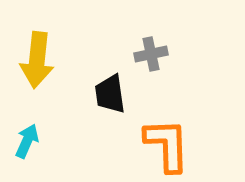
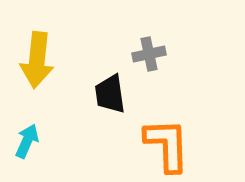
gray cross: moved 2 px left
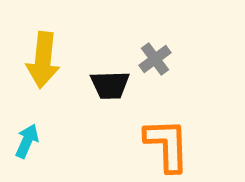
gray cross: moved 6 px right, 5 px down; rotated 24 degrees counterclockwise
yellow arrow: moved 6 px right
black trapezoid: moved 9 px up; rotated 84 degrees counterclockwise
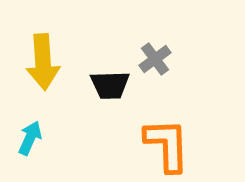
yellow arrow: moved 2 px down; rotated 10 degrees counterclockwise
cyan arrow: moved 3 px right, 3 px up
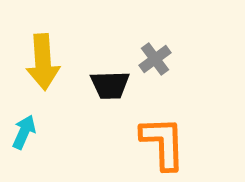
cyan arrow: moved 6 px left, 6 px up
orange L-shape: moved 4 px left, 2 px up
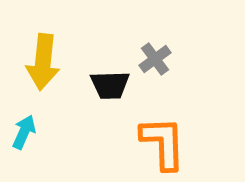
yellow arrow: rotated 10 degrees clockwise
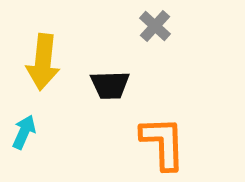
gray cross: moved 33 px up; rotated 12 degrees counterclockwise
